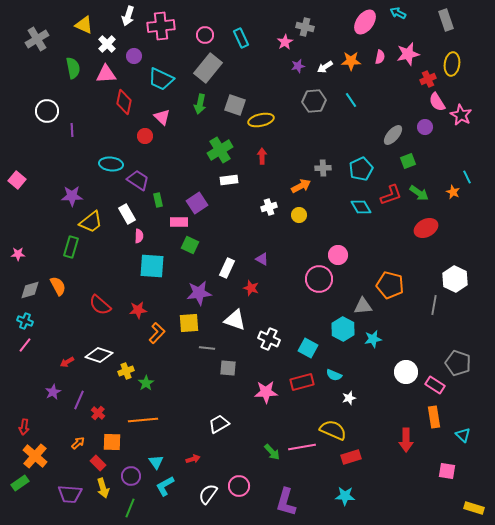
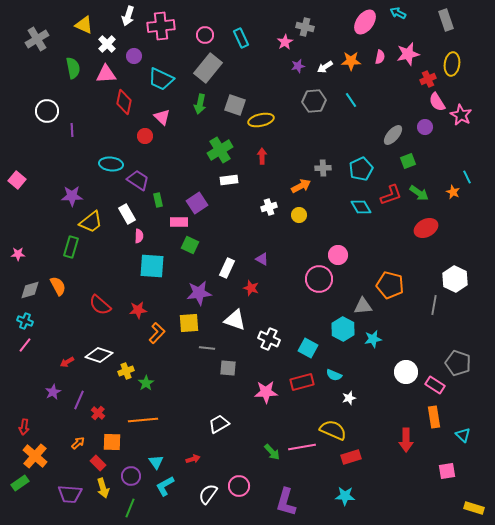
pink square at (447, 471): rotated 18 degrees counterclockwise
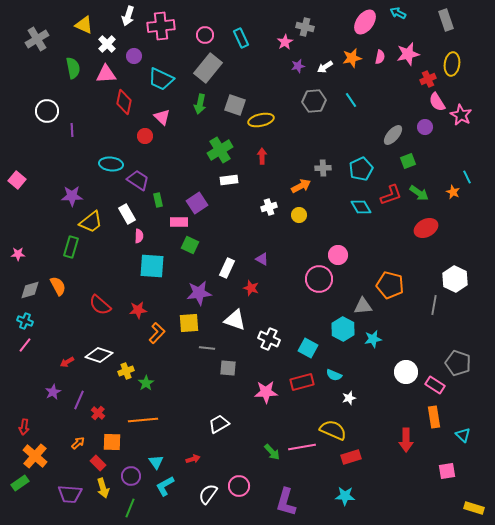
orange star at (351, 61): moved 1 px right, 3 px up; rotated 12 degrees counterclockwise
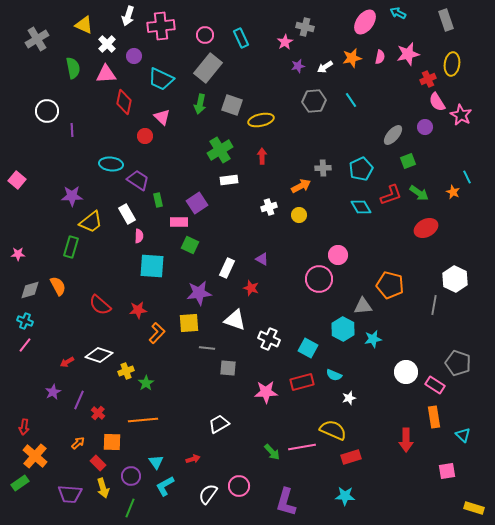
gray square at (235, 105): moved 3 px left
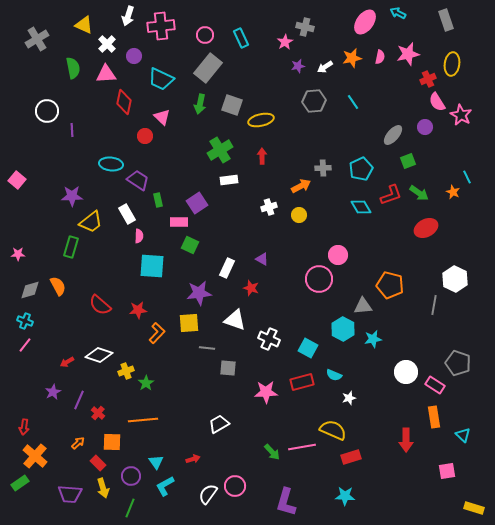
cyan line at (351, 100): moved 2 px right, 2 px down
pink circle at (239, 486): moved 4 px left
